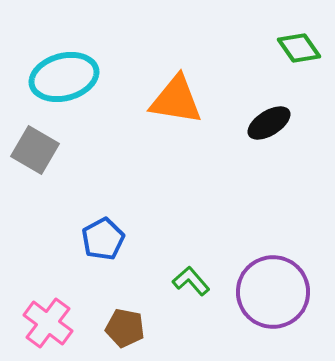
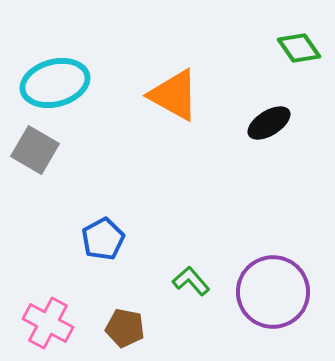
cyan ellipse: moved 9 px left, 6 px down
orange triangle: moved 2 px left, 5 px up; rotated 20 degrees clockwise
pink cross: rotated 9 degrees counterclockwise
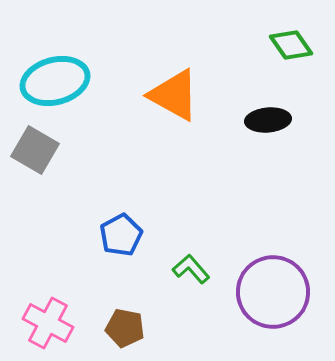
green diamond: moved 8 px left, 3 px up
cyan ellipse: moved 2 px up
black ellipse: moved 1 px left, 3 px up; rotated 27 degrees clockwise
blue pentagon: moved 18 px right, 4 px up
green L-shape: moved 12 px up
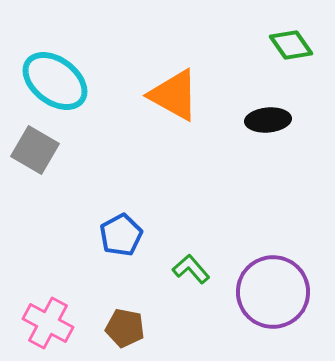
cyan ellipse: rotated 52 degrees clockwise
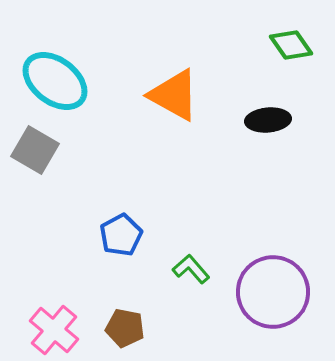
pink cross: moved 6 px right, 7 px down; rotated 12 degrees clockwise
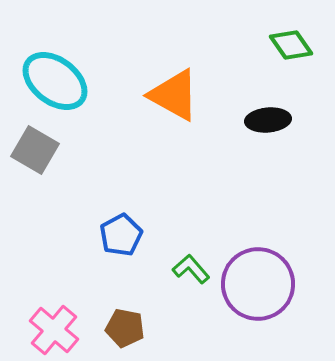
purple circle: moved 15 px left, 8 px up
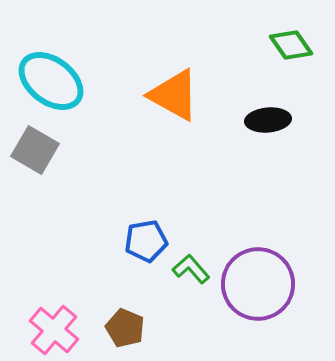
cyan ellipse: moved 4 px left
blue pentagon: moved 25 px right, 6 px down; rotated 18 degrees clockwise
brown pentagon: rotated 12 degrees clockwise
